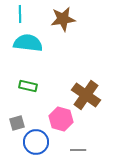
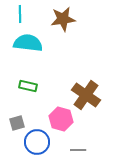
blue circle: moved 1 px right
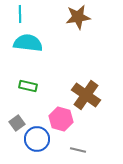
brown star: moved 15 px right, 2 px up
gray square: rotated 21 degrees counterclockwise
blue circle: moved 3 px up
gray line: rotated 14 degrees clockwise
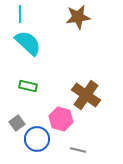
cyan semicircle: rotated 36 degrees clockwise
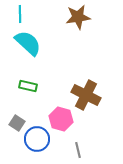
brown cross: rotated 8 degrees counterclockwise
gray square: rotated 21 degrees counterclockwise
gray line: rotated 63 degrees clockwise
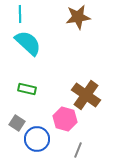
green rectangle: moved 1 px left, 3 px down
brown cross: rotated 8 degrees clockwise
pink hexagon: moved 4 px right
gray line: rotated 35 degrees clockwise
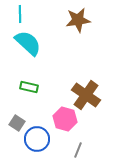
brown star: moved 3 px down
green rectangle: moved 2 px right, 2 px up
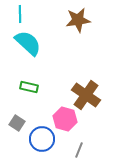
blue circle: moved 5 px right
gray line: moved 1 px right
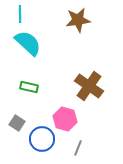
brown cross: moved 3 px right, 9 px up
gray line: moved 1 px left, 2 px up
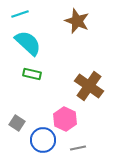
cyan line: rotated 72 degrees clockwise
brown star: moved 1 px left, 1 px down; rotated 30 degrees clockwise
green rectangle: moved 3 px right, 13 px up
pink hexagon: rotated 10 degrees clockwise
blue circle: moved 1 px right, 1 px down
gray line: rotated 56 degrees clockwise
